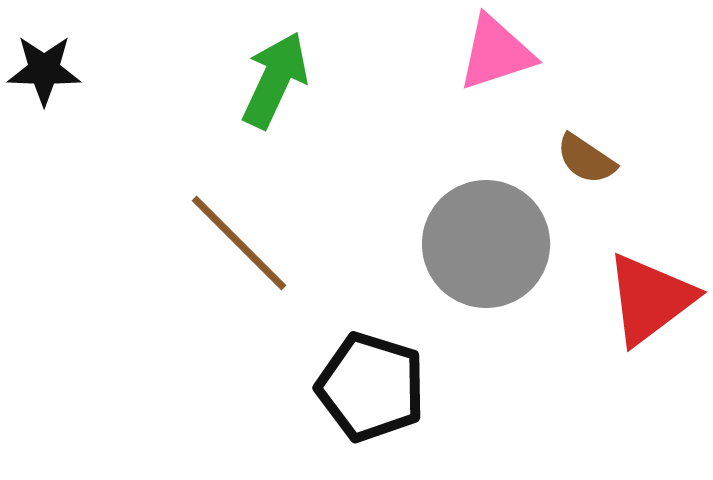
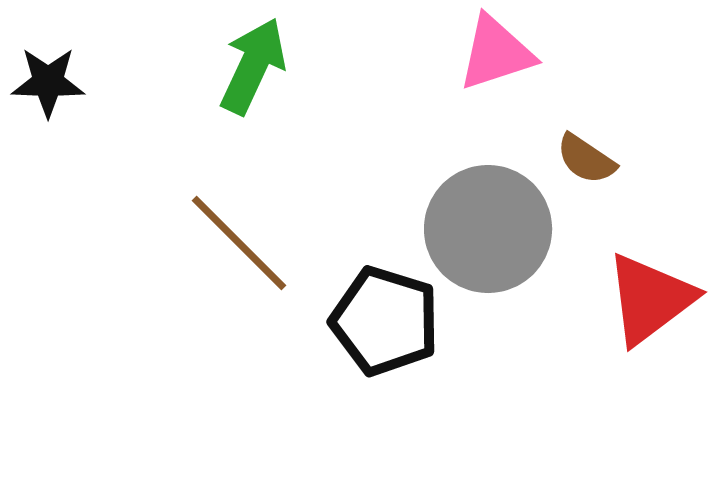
black star: moved 4 px right, 12 px down
green arrow: moved 22 px left, 14 px up
gray circle: moved 2 px right, 15 px up
black pentagon: moved 14 px right, 66 px up
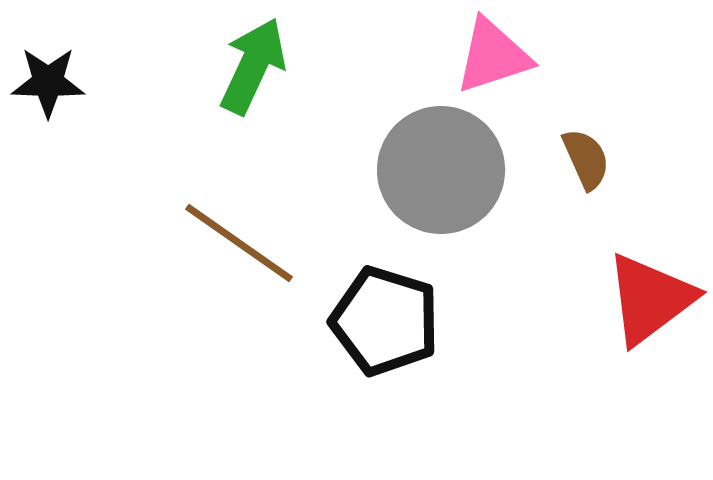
pink triangle: moved 3 px left, 3 px down
brown semicircle: rotated 148 degrees counterclockwise
gray circle: moved 47 px left, 59 px up
brown line: rotated 10 degrees counterclockwise
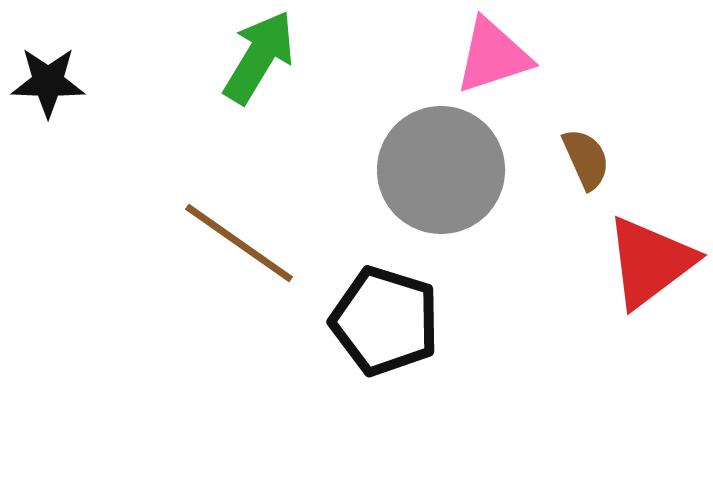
green arrow: moved 6 px right, 9 px up; rotated 6 degrees clockwise
red triangle: moved 37 px up
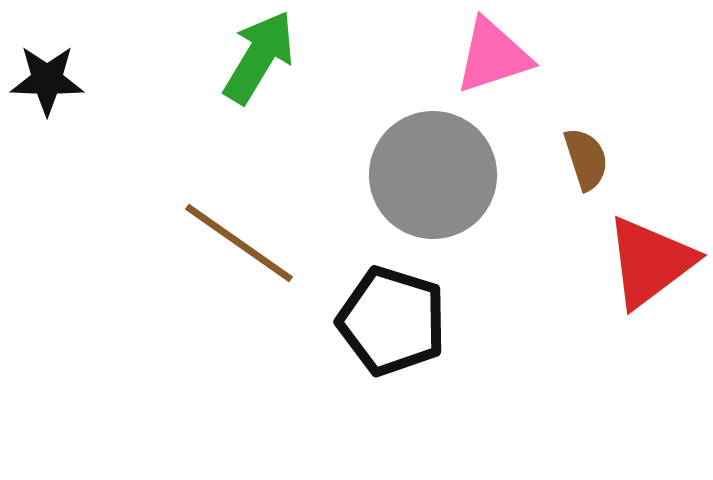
black star: moved 1 px left, 2 px up
brown semicircle: rotated 6 degrees clockwise
gray circle: moved 8 px left, 5 px down
black pentagon: moved 7 px right
